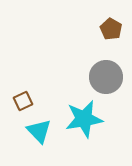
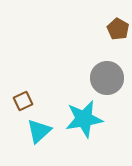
brown pentagon: moved 7 px right
gray circle: moved 1 px right, 1 px down
cyan triangle: rotated 32 degrees clockwise
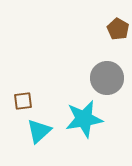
brown square: rotated 18 degrees clockwise
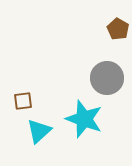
cyan star: rotated 30 degrees clockwise
